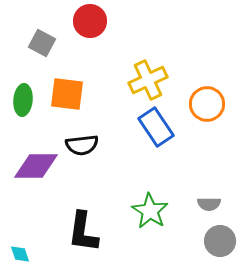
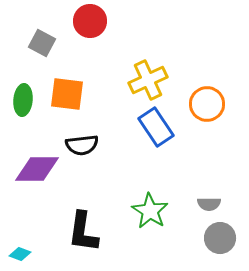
purple diamond: moved 1 px right, 3 px down
gray circle: moved 3 px up
cyan diamond: rotated 50 degrees counterclockwise
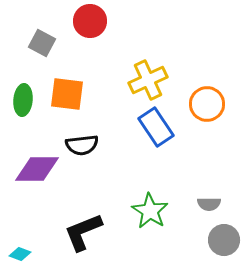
black L-shape: rotated 60 degrees clockwise
gray circle: moved 4 px right, 2 px down
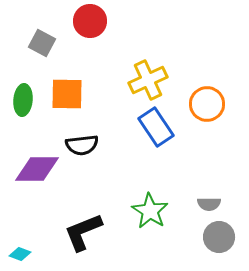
orange square: rotated 6 degrees counterclockwise
gray circle: moved 5 px left, 3 px up
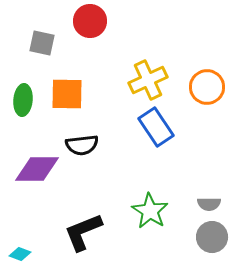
gray square: rotated 16 degrees counterclockwise
orange circle: moved 17 px up
gray circle: moved 7 px left
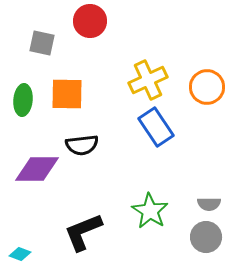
gray circle: moved 6 px left
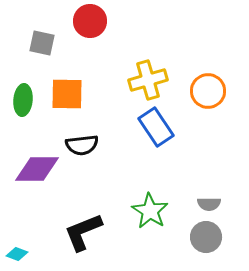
yellow cross: rotated 9 degrees clockwise
orange circle: moved 1 px right, 4 px down
cyan diamond: moved 3 px left
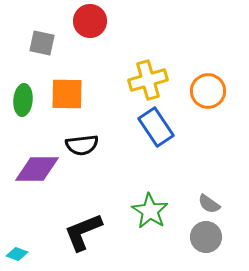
gray semicircle: rotated 35 degrees clockwise
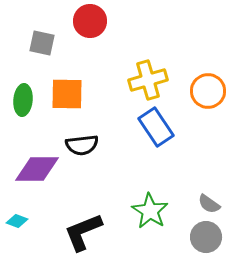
cyan diamond: moved 33 px up
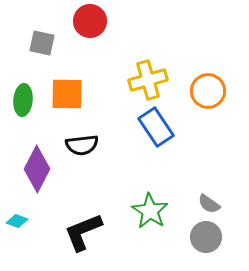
purple diamond: rotated 63 degrees counterclockwise
